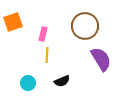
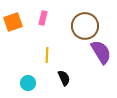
pink rectangle: moved 16 px up
purple semicircle: moved 7 px up
black semicircle: moved 2 px right, 3 px up; rotated 91 degrees counterclockwise
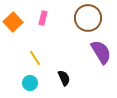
orange square: rotated 24 degrees counterclockwise
brown circle: moved 3 px right, 8 px up
yellow line: moved 12 px left, 3 px down; rotated 35 degrees counterclockwise
cyan circle: moved 2 px right
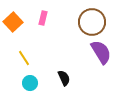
brown circle: moved 4 px right, 4 px down
yellow line: moved 11 px left
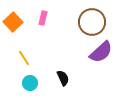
purple semicircle: rotated 80 degrees clockwise
black semicircle: moved 1 px left
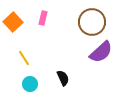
cyan circle: moved 1 px down
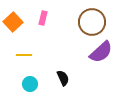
yellow line: moved 3 px up; rotated 56 degrees counterclockwise
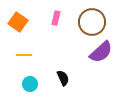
pink rectangle: moved 13 px right
orange square: moved 5 px right; rotated 12 degrees counterclockwise
